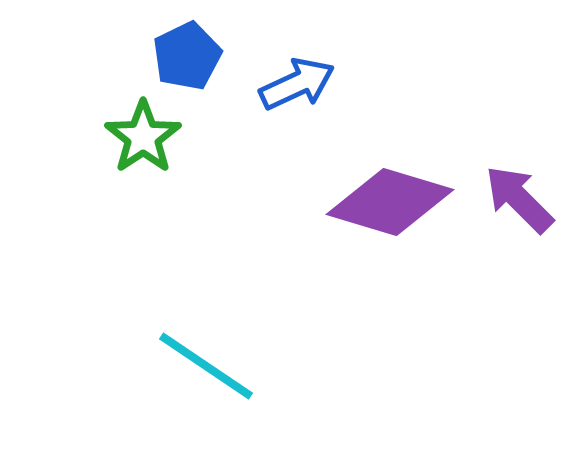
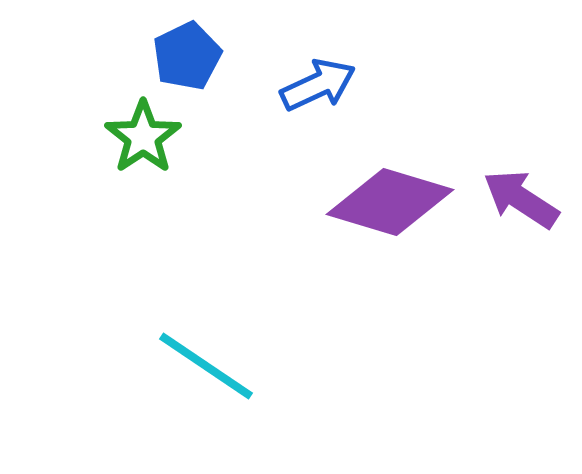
blue arrow: moved 21 px right, 1 px down
purple arrow: moved 2 px right; rotated 12 degrees counterclockwise
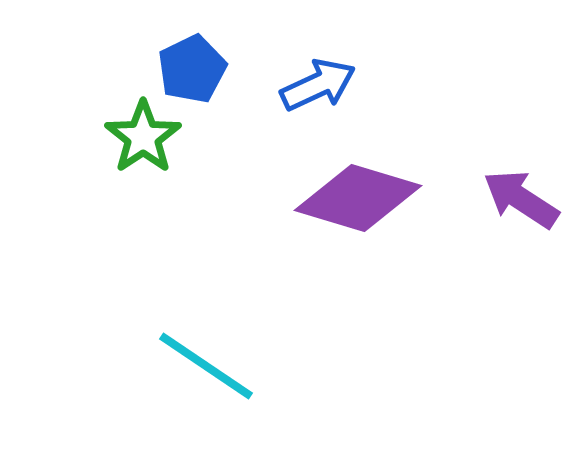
blue pentagon: moved 5 px right, 13 px down
purple diamond: moved 32 px left, 4 px up
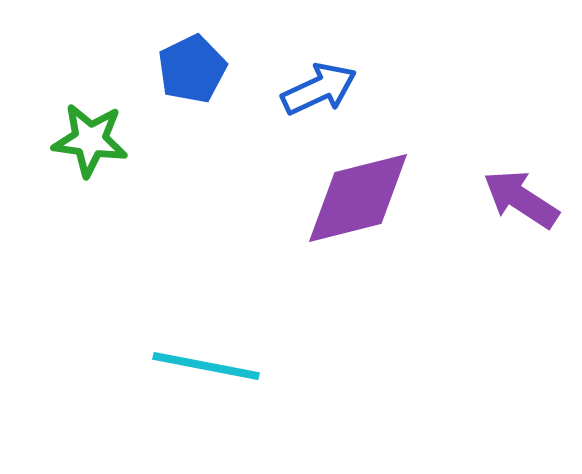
blue arrow: moved 1 px right, 4 px down
green star: moved 53 px left, 3 px down; rotated 30 degrees counterclockwise
purple diamond: rotated 31 degrees counterclockwise
cyan line: rotated 23 degrees counterclockwise
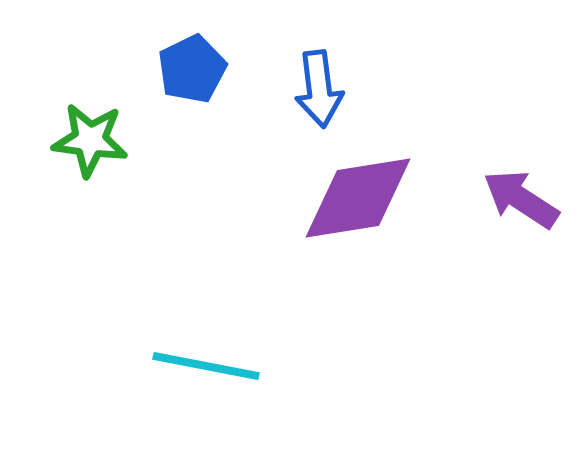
blue arrow: rotated 108 degrees clockwise
purple diamond: rotated 5 degrees clockwise
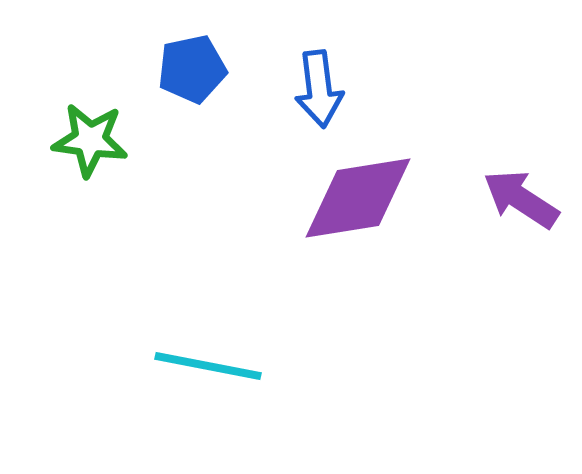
blue pentagon: rotated 14 degrees clockwise
cyan line: moved 2 px right
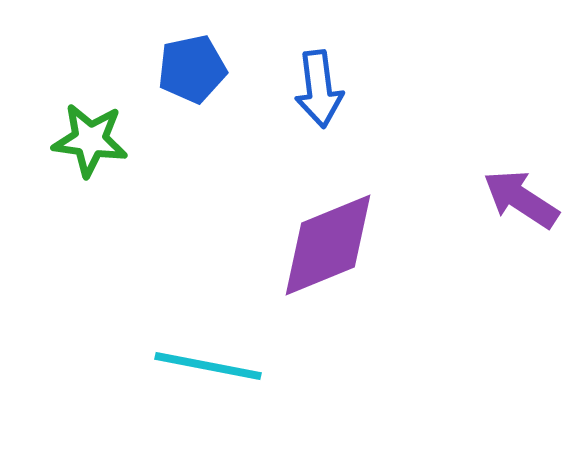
purple diamond: moved 30 px left, 47 px down; rotated 13 degrees counterclockwise
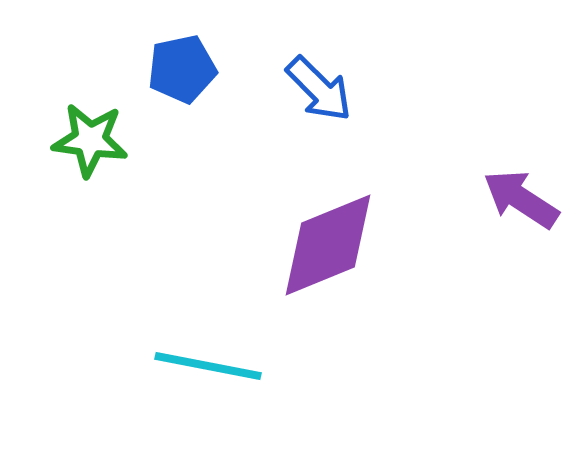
blue pentagon: moved 10 px left
blue arrow: rotated 38 degrees counterclockwise
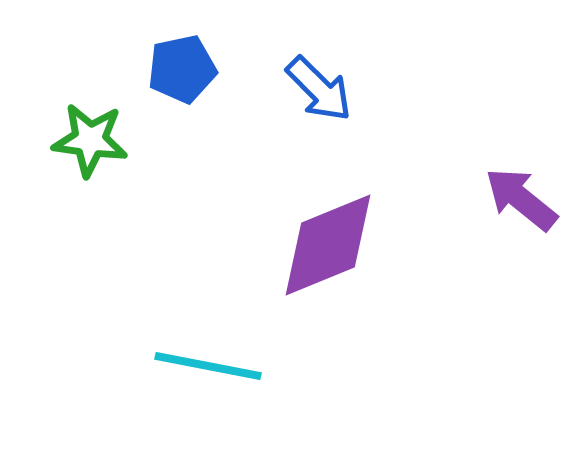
purple arrow: rotated 6 degrees clockwise
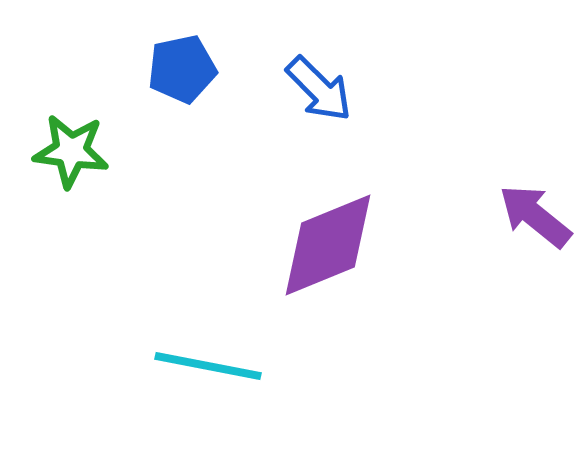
green star: moved 19 px left, 11 px down
purple arrow: moved 14 px right, 17 px down
